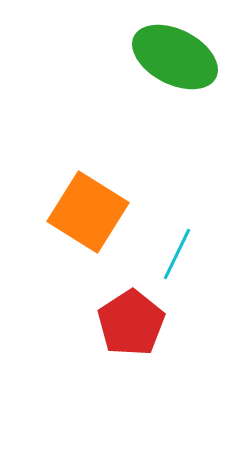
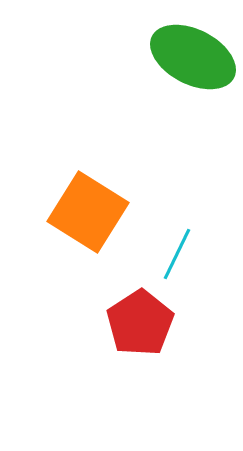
green ellipse: moved 18 px right
red pentagon: moved 9 px right
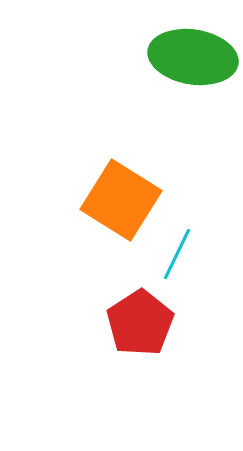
green ellipse: rotated 18 degrees counterclockwise
orange square: moved 33 px right, 12 px up
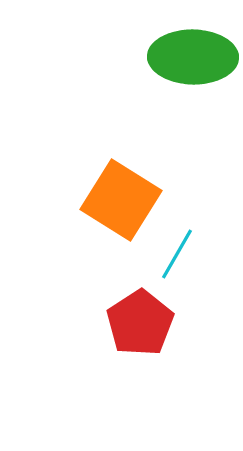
green ellipse: rotated 8 degrees counterclockwise
cyan line: rotated 4 degrees clockwise
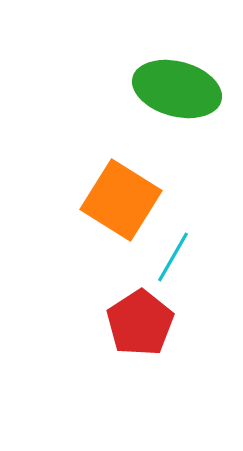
green ellipse: moved 16 px left, 32 px down; rotated 14 degrees clockwise
cyan line: moved 4 px left, 3 px down
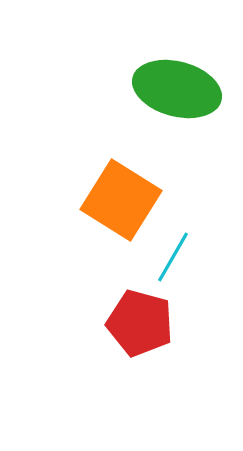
red pentagon: rotated 24 degrees counterclockwise
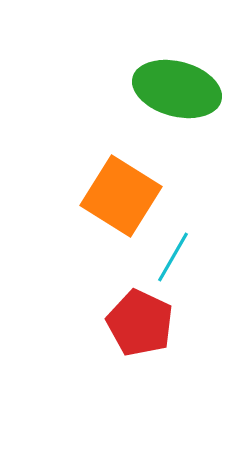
orange square: moved 4 px up
red pentagon: rotated 10 degrees clockwise
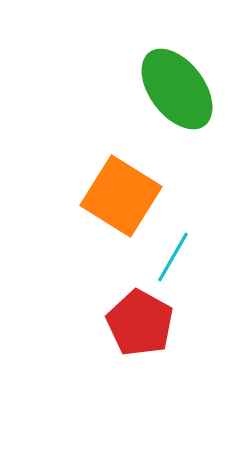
green ellipse: rotated 38 degrees clockwise
red pentagon: rotated 4 degrees clockwise
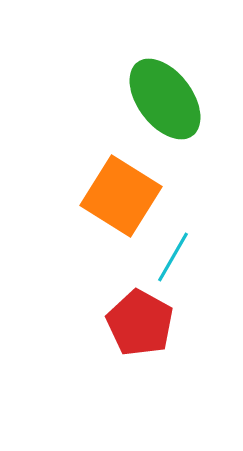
green ellipse: moved 12 px left, 10 px down
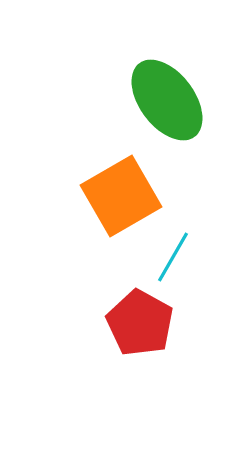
green ellipse: moved 2 px right, 1 px down
orange square: rotated 28 degrees clockwise
